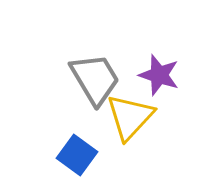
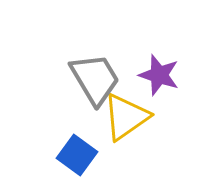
yellow triangle: moved 4 px left; rotated 12 degrees clockwise
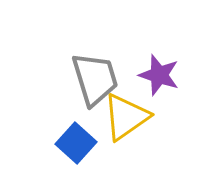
gray trapezoid: rotated 14 degrees clockwise
blue square: moved 1 px left, 12 px up; rotated 6 degrees clockwise
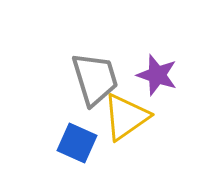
purple star: moved 2 px left
blue square: moved 1 px right; rotated 18 degrees counterclockwise
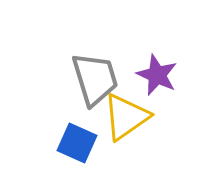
purple star: rotated 6 degrees clockwise
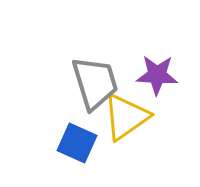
purple star: rotated 21 degrees counterclockwise
gray trapezoid: moved 4 px down
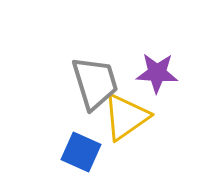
purple star: moved 2 px up
blue square: moved 4 px right, 9 px down
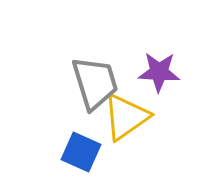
purple star: moved 2 px right, 1 px up
